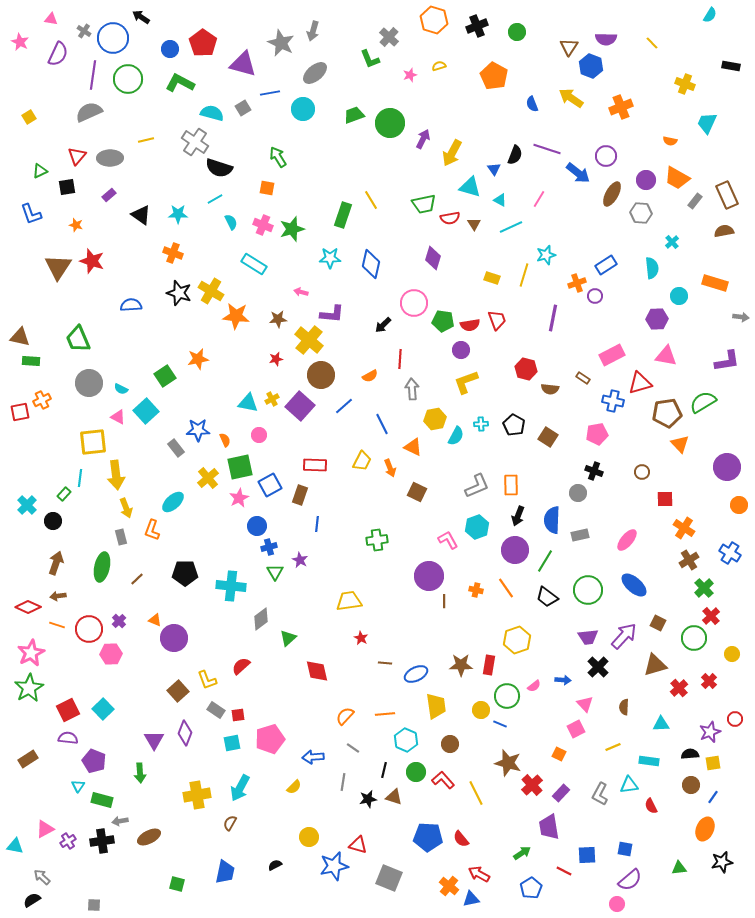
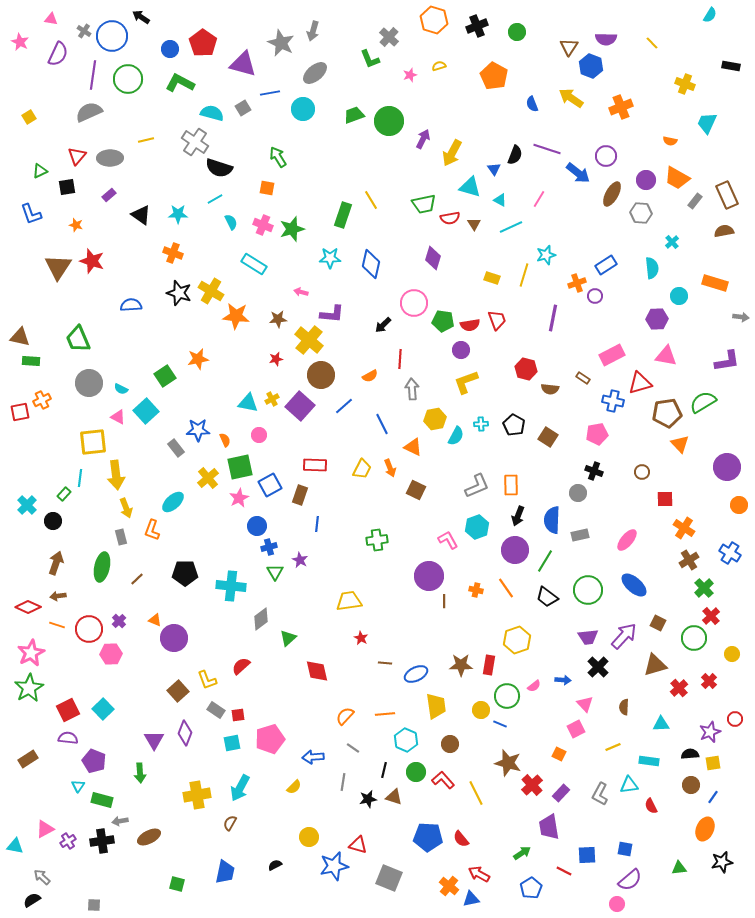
blue circle at (113, 38): moved 1 px left, 2 px up
green circle at (390, 123): moved 1 px left, 2 px up
yellow trapezoid at (362, 461): moved 8 px down
brown square at (417, 492): moved 1 px left, 2 px up
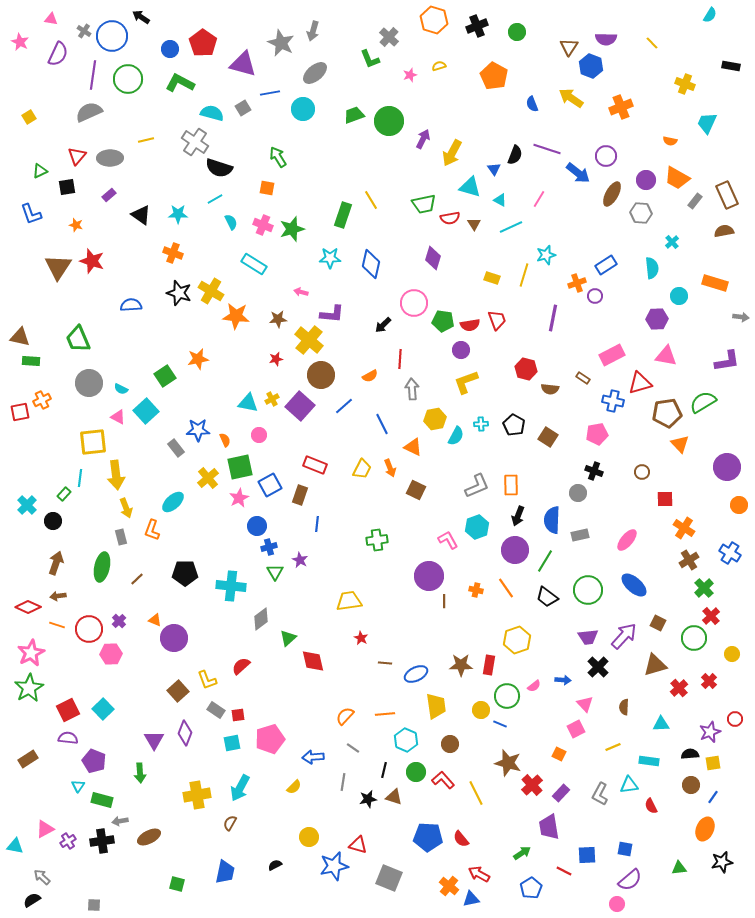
red rectangle at (315, 465): rotated 20 degrees clockwise
red diamond at (317, 671): moved 4 px left, 10 px up
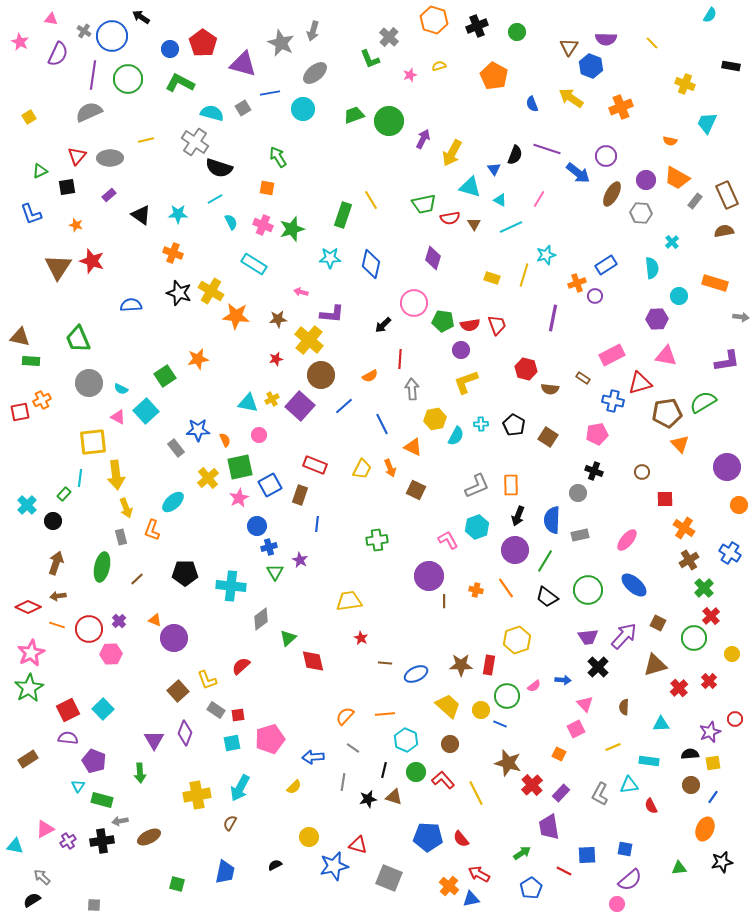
red trapezoid at (497, 320): moved 5 px down
yellow trapezoid at (436, 706): moved 12 px right; rotated 40 degrees counterclockwise
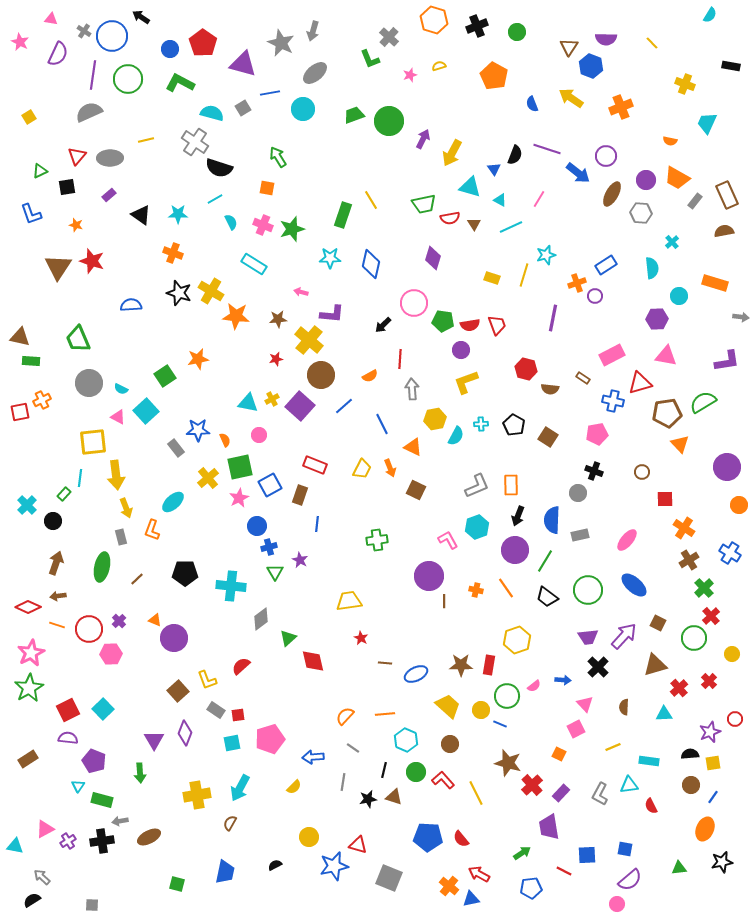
cyan triangle at (661, 724): moved 3 px right, 10 px up
blue pentagon at (531, 888): rotated 25 degrees clockwise
gray square at (94, 905): moved 2 px left
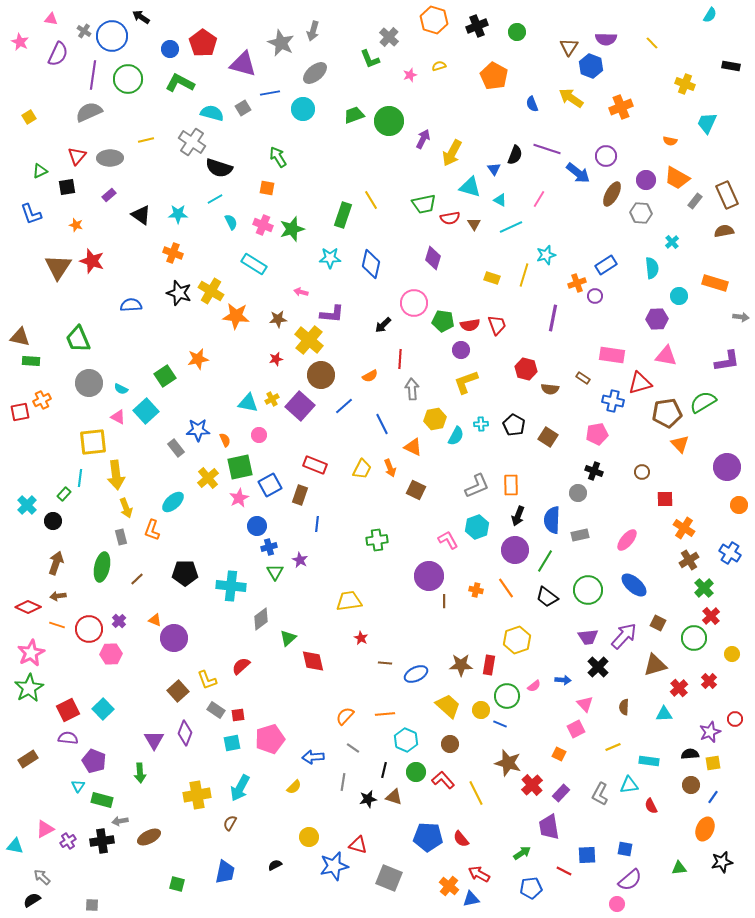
gray cross at (195, 142): moved 3 px left
pink rectangle at (612, 355): rotated 35 degrees clockwise
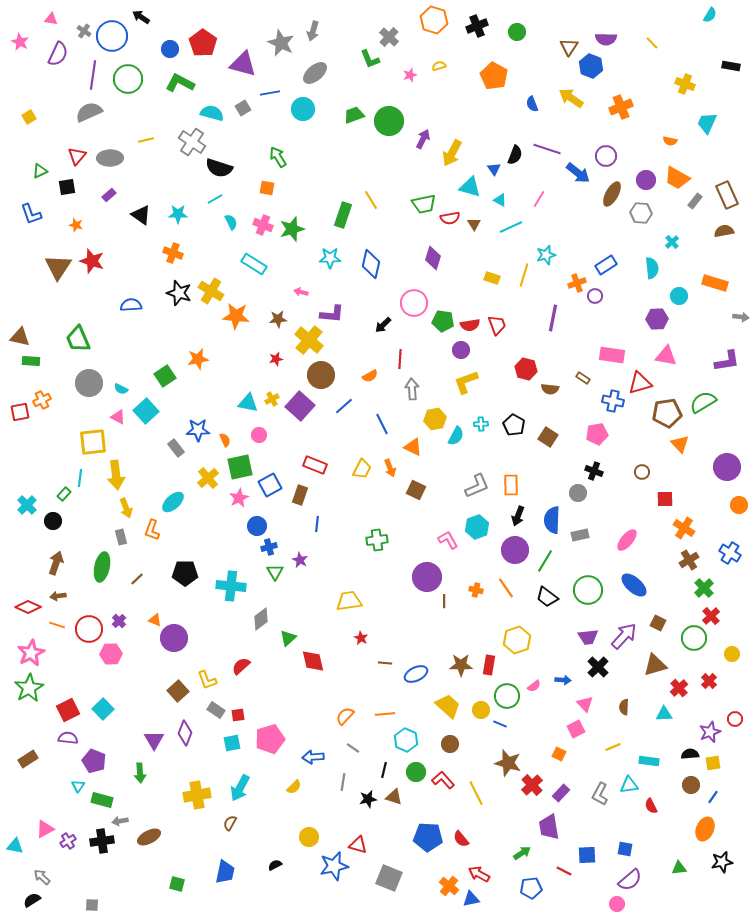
purple circle at (429, 576): moved 2 px left, 1 px down
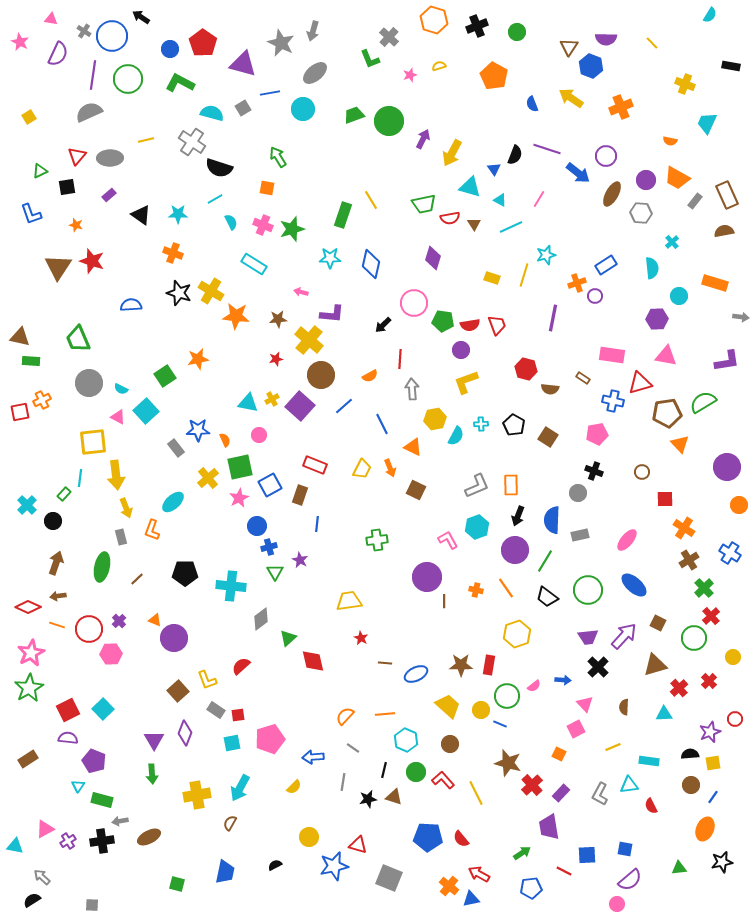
yellow hexagon at (517, 640): moved 6 px up
yellow circle at (732, 654): moved 1 px right, 3 px down
green arrow at (140, 773): moved 12 px right, 1 px down
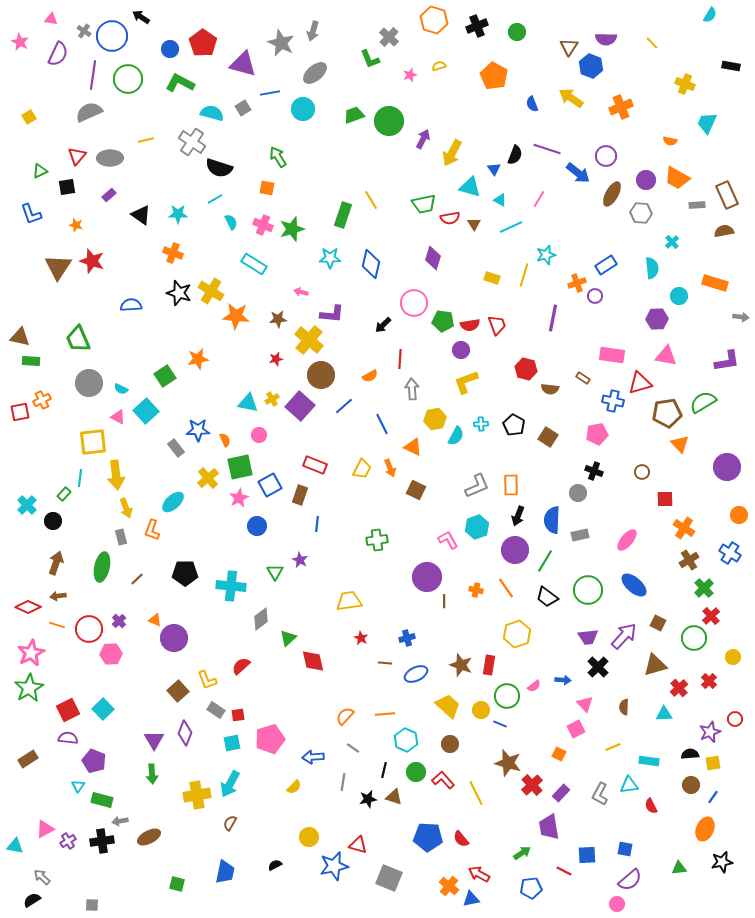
gray rectangle at (695, 201): moved 2 px right, 4 px down; rotated 49 degrees clockwise
orange circle at (739, 505): moved 10 px down
blue cross at (269, 547): moved 138 px right, 91 px down
brown star at (461, 665): rotated 20 degrees clockwise
cyan arrow at (240, 788): moved 10 px left, 4 px up
